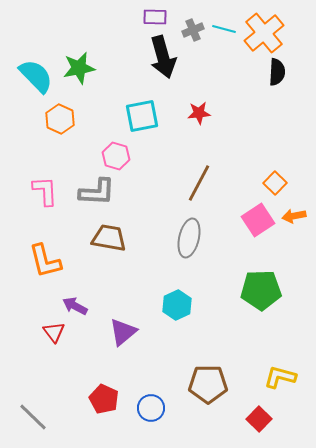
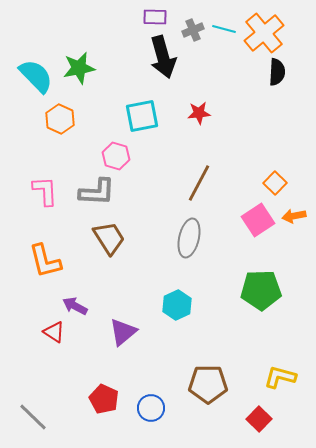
brown trapezoid: rotated 48 degrees clockwise
red triangle: rotated 20 degrees counterclockwise
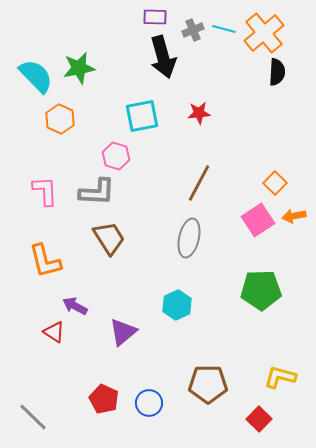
blue circle: moved 2 px left, 5 px up
